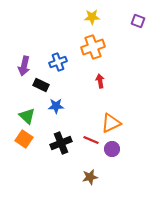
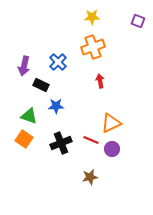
blue cross: rotated 24 degrees counterclockwise
green triangle: moved 2 px right; rotated 24 degrees counterclockwise
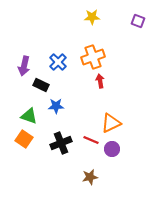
orange cross: moved 10 px down
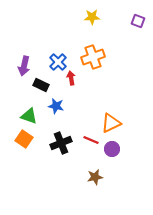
red arrow: moved 29 px left, 3 px up
blue star: rotated 14 degrees clockwise
brown star: moved 5 px right
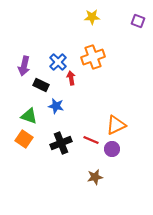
orange triangle: moved 5 px right, 2 px down
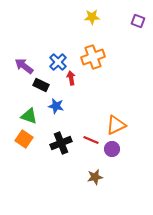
purple arrow: rotated 114 degrees clockwise
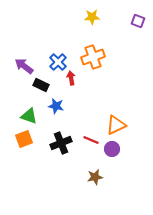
orange square: rotated 36 degrees clockwise
